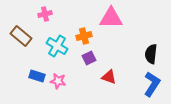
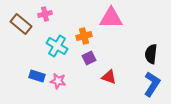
brown rectangle: moved 12 px up
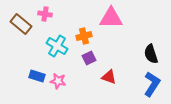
pink cross: rotated 24 degrees clockwise
black semicircle: rotated 24 degrees counterclockwise
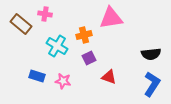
pink triangle: rotated 10 degrees counterclockwise
orange cross: moved 1 px up
black semicircle: rotated 78 degrees counterclockwise
pink star: moved 5 px right
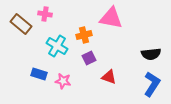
pink triangle: rotated 20 degrees clockwise
blue rectangle: moved 2 px right, 2 px up
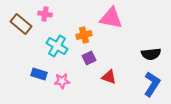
pink star: moved 1 px left; rotated 14 degrees counterclockwise
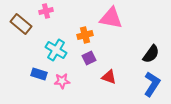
pink cross: moved 1 px right, 3 px up; rotated 24 degrees counterclockwise
orange cross: moved 1 px right
cyan cross: moved 1 px left, 4 px down
black semicircle: rotated 48 degrees counterclockwise
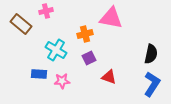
orange cross: moved 1 px up
black semicircle: rotated 24 degrees counterclockwise
blue rectangle: rotated 14 degrees counterclockwise
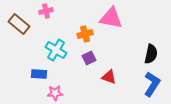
brown rectangle: moved 2 px left
pink star: moved 7 px left, 12 px down
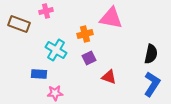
brown rectangle: rotated 20 degrees counterclockwise
